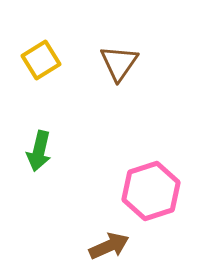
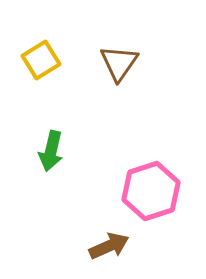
green arrow: moved 12 px right
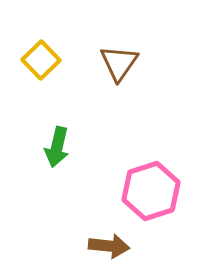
yellow square: rotated 12 degrees counterclockwise
green arrow: moved 6 px right, 4 px up
brown arrow: rotated 30 degrees clockwise
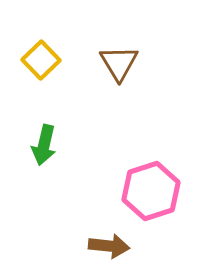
brown triangle: rotated 6 degrees counterclockwise
green arrow: moved 13 px left, 2 px up
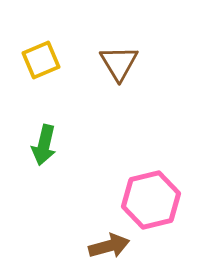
yellow square: rotated 21 degrees clockwise
pink hexagon: moved 9 px down; rotated 4 degrees clockwise
brown arrow: rotated 21 degrees counterclockwise
